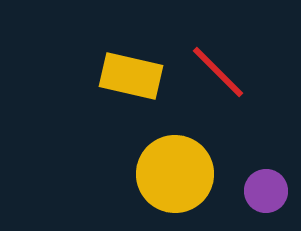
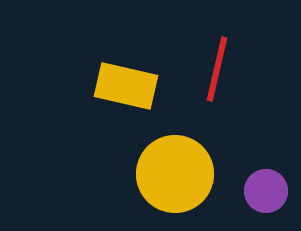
red line: moved 1 px left, 3 px up; rotated 58 degrees clockwise
yellow rectangle: moved 5 px left, 10 px down
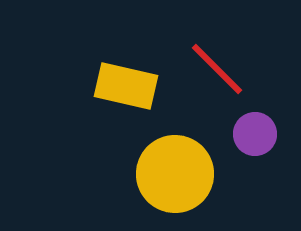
red line: rotated 58 degrees counterclockwise
purple circle: moved 11 px left, 57 px up
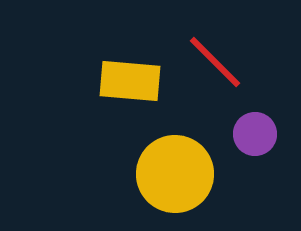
red line: moved 2 px left, 7 px up
yellow rectangle: moved 4 px right, 5 px up; rotated 8 degrees counterclockwise
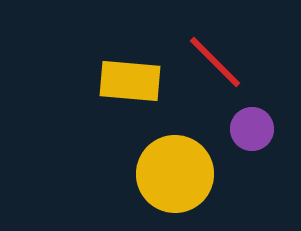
purple circle: moved 3 px left, 5 px up
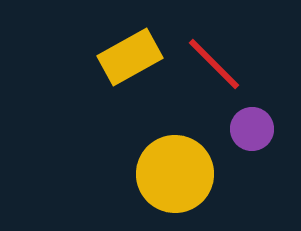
red line: moved 1 px left, 2 px down
yellow rectangle: moved 24 px up; rotated 34 degrees counterclockwise
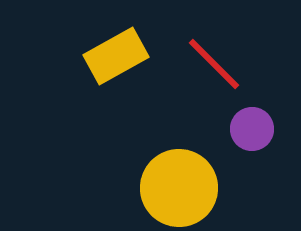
yellow rectangle: moved 14 px left, 1 px up
yellow circle: moved 4 px right, 14 px down
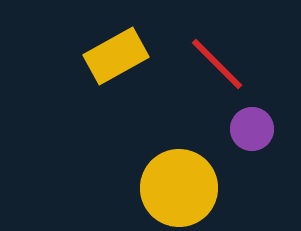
red line: moved 3 px right
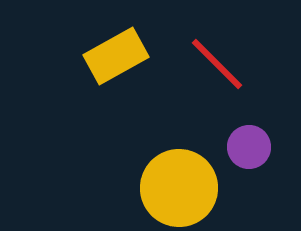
purple circle: moved 3 px left, 18 px down
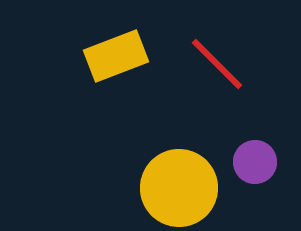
yellow rectangle: rotated 8 degrees clockwise
purple circle: moved 6 px right, 15 px down
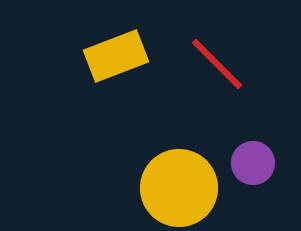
purple circle: moved 2 px left, 1 px down
